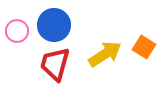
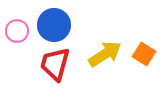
orange square: moved 7 px down
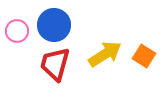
orange square: moved 2 px down
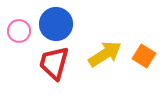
blue circle: moved 2 px right, 1 px up
pink circle: moved 2 px right
red trapezoid: moved 1 px left, 1 px up
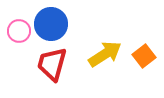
blue circle: moved 5 px left
orange square: rotated 20 degrees clockwise
red trapezoid: moved 2 px left, 1 px down
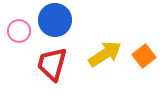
blue circle: moved 4 px right, 4 px up
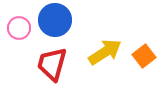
pink circle: moved 3 px up
yellow arrow: moved 2 px up
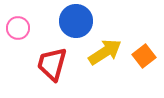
blue circle: moved 21 px right, 1 px down
pink circle: moved 1 px left
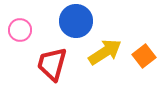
pink circle: moved 2 px right, 2 px down
